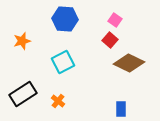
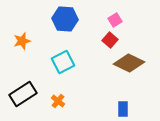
pink square: rotated 24 degrees clockwise
blue rectangle: moved 2 px right
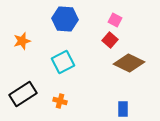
pink square: rotated 32 degrees counterclockwise
orange cross: moved 2 px right; rotated 24 degrees counterclockwise
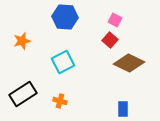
blue hexagon: moved 2 px up
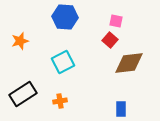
pink square: moved 1 px right, 1 px down; rotated 16 degrees counterclockwise
orange star: moved 2 px left
brown diamond: rotated 32 degrees counterclockwise
orange cross: rotated 24 degrees counterclockwise
blue rectangle: moved 2 px left
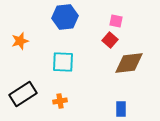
blue hexagon: rotated 10 degrees counterclockwise
cyan square: rotated 30 degrees clockwise
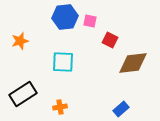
pink square: moved 26 px left
red square: rotated 14 degrees counterclockwise
brown diamond: moved 4 px right
orange cross: moved 6 px down
blue rectangle: rotated 49 degrees clockwise
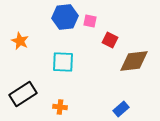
orange star: rotated 30 degrees counterclockwise
brown diamond: moved 1 px right, 2 px up
orange cross: rotated 16 degrees clockwise
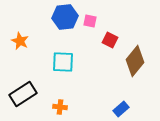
brown diamond: moved 1 px right; rotated 44 degrees counterclockwise
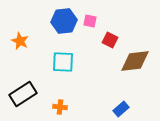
blue hexagon: moved 1 px left, 4 px down
brown diamond: rotated 44 degrees clockwise
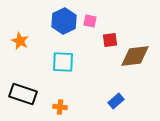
blue hexagon: rotated 20 degrees counterclockwise
red square: rotated 35 degrees counterclockwise
brown diamond: moved 5 px up
black rectangle: rotated 52 degrees clockwise
blue rectangle: moved 5 px left, 8 px up
